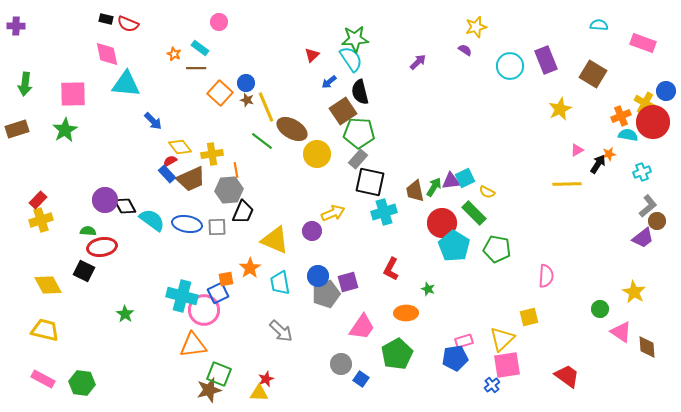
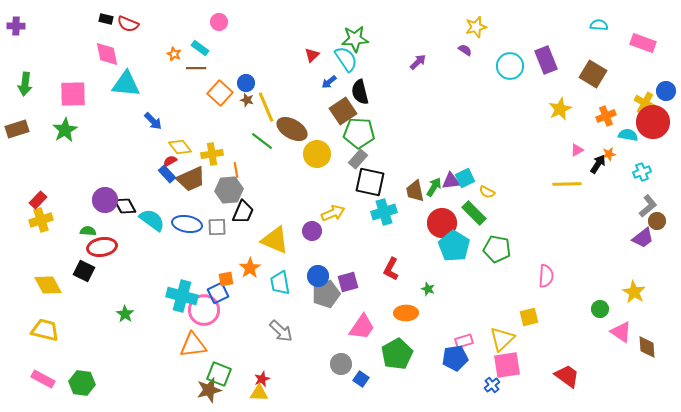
cyan semicircle at (351, 59): moved 5 px left
orange cross at (621, 116): moved 15 px left
red star at (266, 379): moved 4 px left
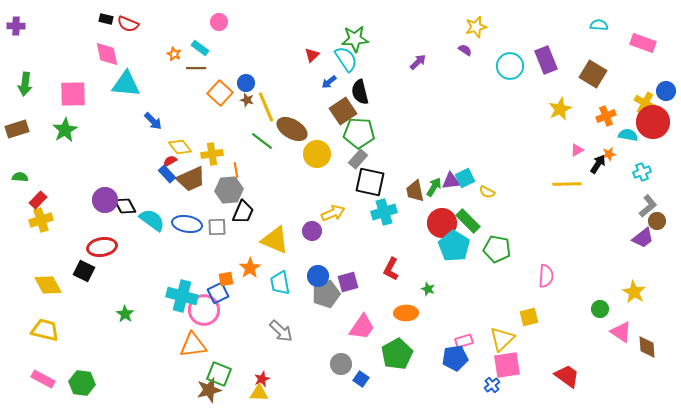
green rectangle at (474, 213): moved 6 px left, 8 px down
green semicircle at (88, 231): moved 68 px left, 54 px up
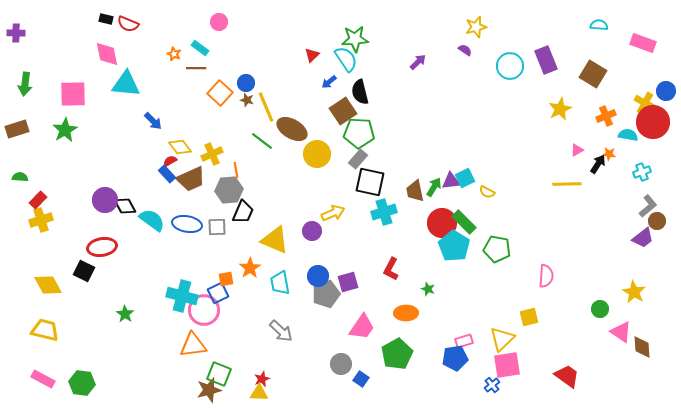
purple cross at (16, 26): moved 7 px down
yellow cross at (212, 154): rotated 15 degrees counterclockwise
orange star at (609, 154): rotated 16 degrees clockwise
green rectangle at (468, 221): moved 4 px left, 1 px down
brown diamond at (647, 347): moved 5 px left
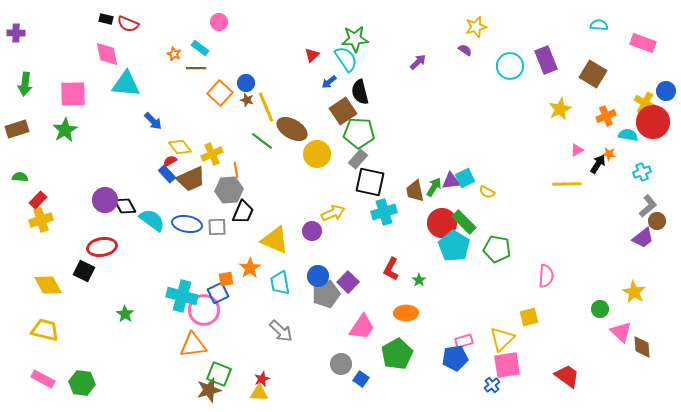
purple square at (348, 282): rotated 30 degrees counterclockwise
green star at (428, 289): moved 9 px left, 9 px up; rotated 16 degrees clockwise
pink triangle at (621, 332): rotated 10 degrees clockwise
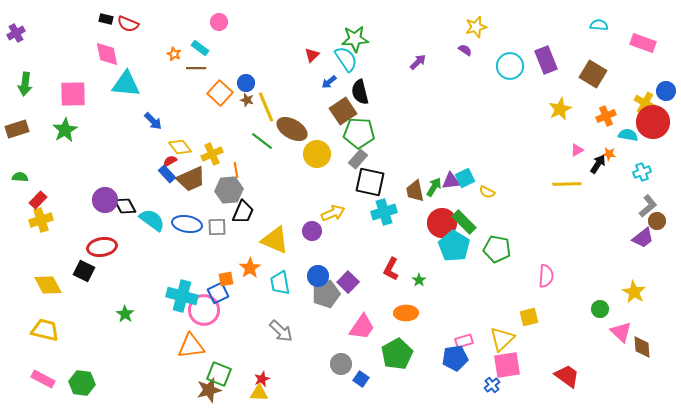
purple cross at (16, 33): rotated 30 degrees counterclockwise
orange triangle at (193, 345): moved 2 px left, 1 px down
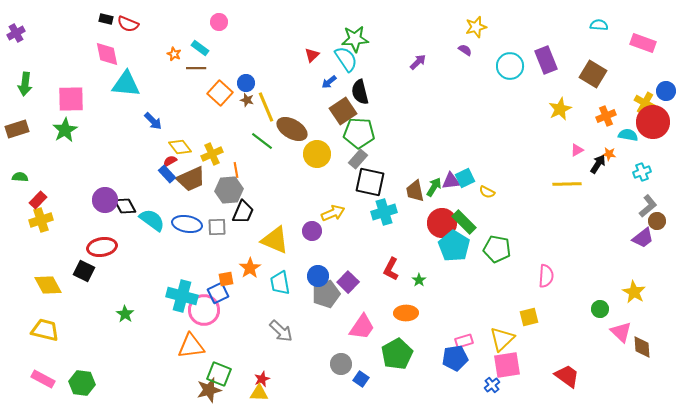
pink square at (73, 94): moved 2 px left, 5 px down
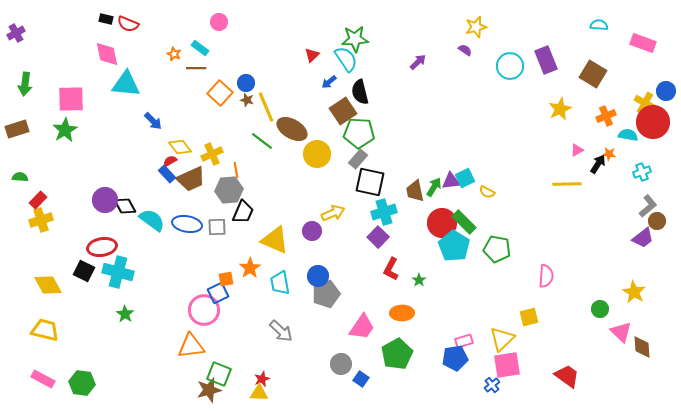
purple square at (348, 282): moved 30 px right, 45 px up
cyan cross at (182, 296): moved 64 px left, 24 px up
orange ellipse at (406, 313): moved 4 px left
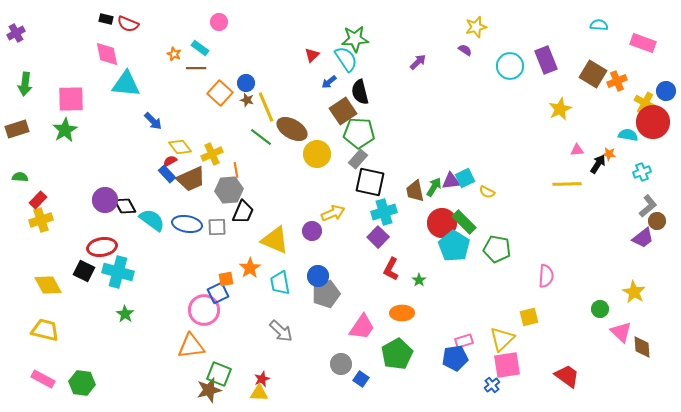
orange cross at (606, 116): moved 11 px right, 35 px up
green line at (262, 141): moved 1 px left, 4 px up
pink triangle at (577, 150): rotated 24 degrees clockwise
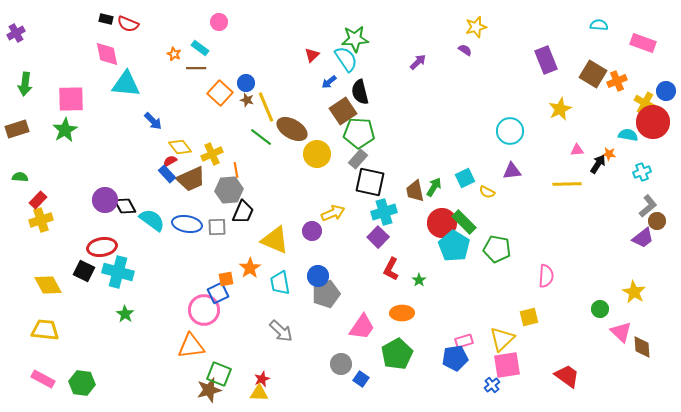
cyan circle at (510, 66): moved 65 px down
purple triangle at (451, 181): moved 61 px right, 10 px up
yellow trapezoid at (45, 330): rotated 8 degrees counterclockwise
